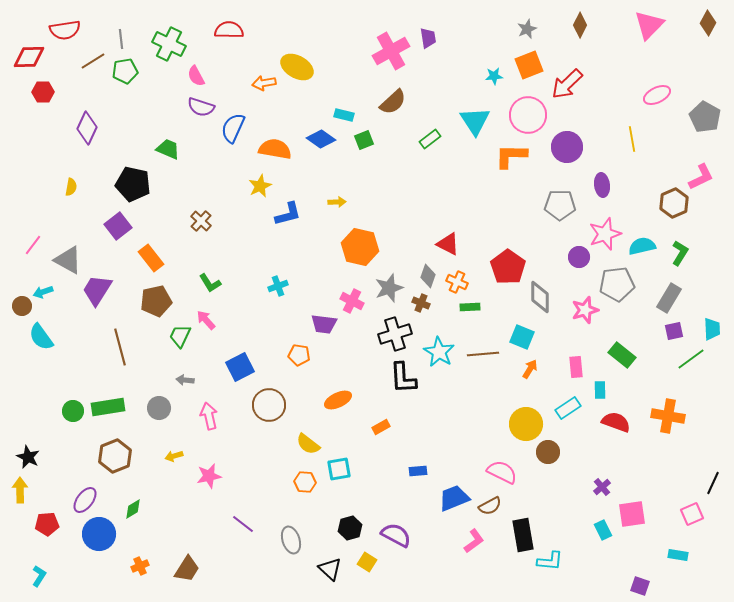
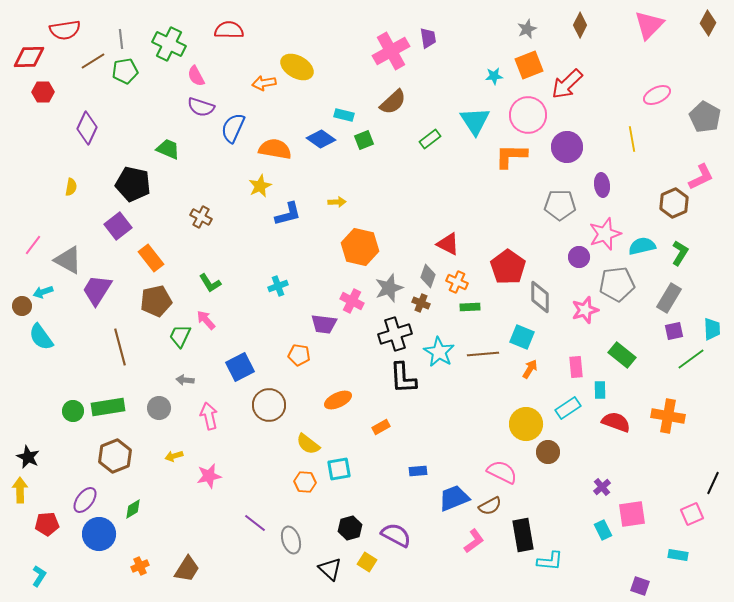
brown cross at (201, 221): moved 4 px up; rotated 15 degrees counterclockwise
purple line at (243, 524): moved 12 px right, 1 px up
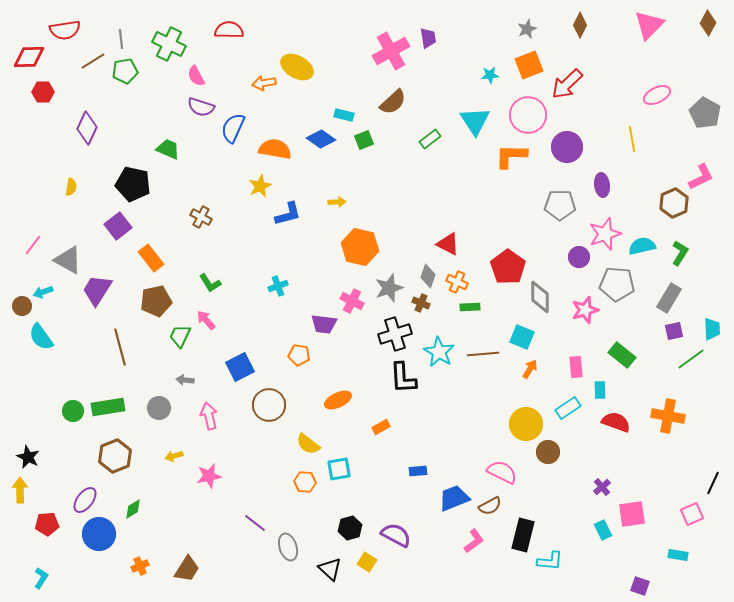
cyan star at (494, 76): moved 4 px left, 1 px up
gray pentagon at (705, 117): moved 4 px up
gray pentagon at (617, 284): rotated 12 degrees clockwise
black rectangle at (523, 535): rotated 24 degrees clockwise
gray ellipse at (291, 540): moved 3 px left, 7 px down
cyan L-shape at (39, 576): moved 2 px right, 2 px down
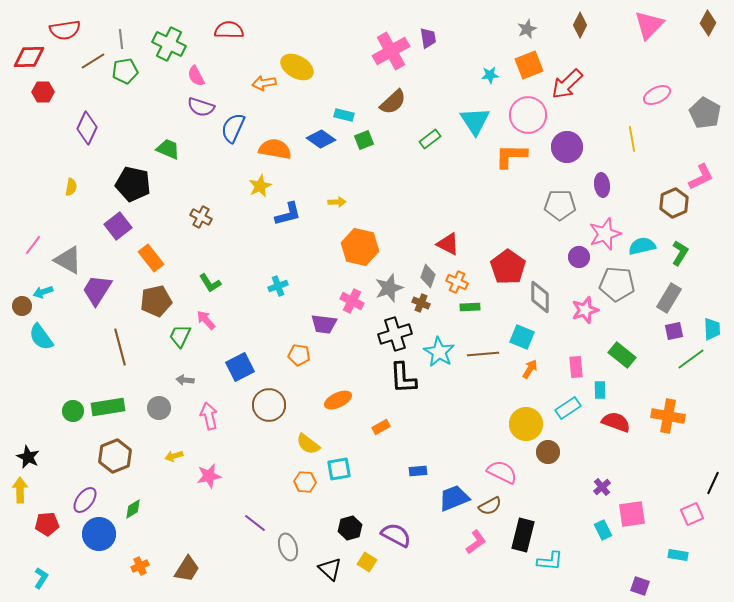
pink L-shape at (474, 541): moved 2 px right, 1 px down
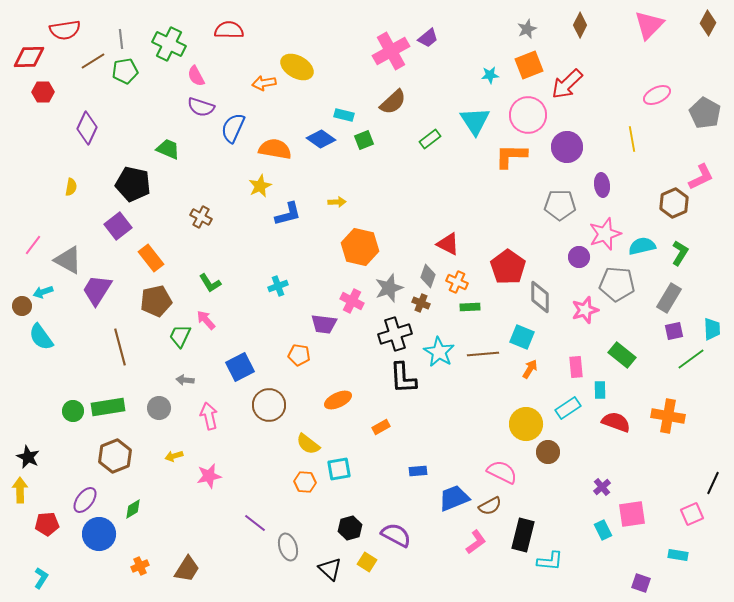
purple trapezoid at (428, 38): rotated 60 degrees clockwise
purple square at (640, 586): moved 1 px right, 3 px up
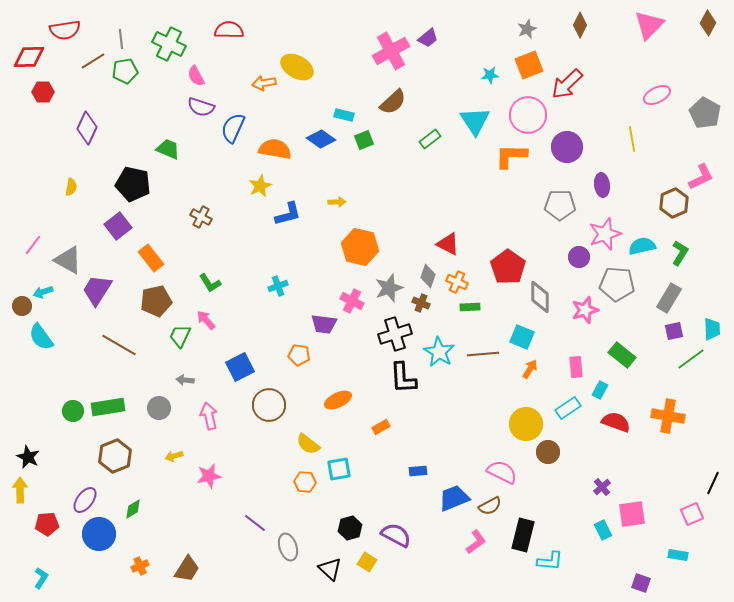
brown line at (120, 347): moved 1 px left, 2 px up; rotated 45 degrees counterclockwise
cyan rectangle at (600, 390): rotated 30 degrees clockwise
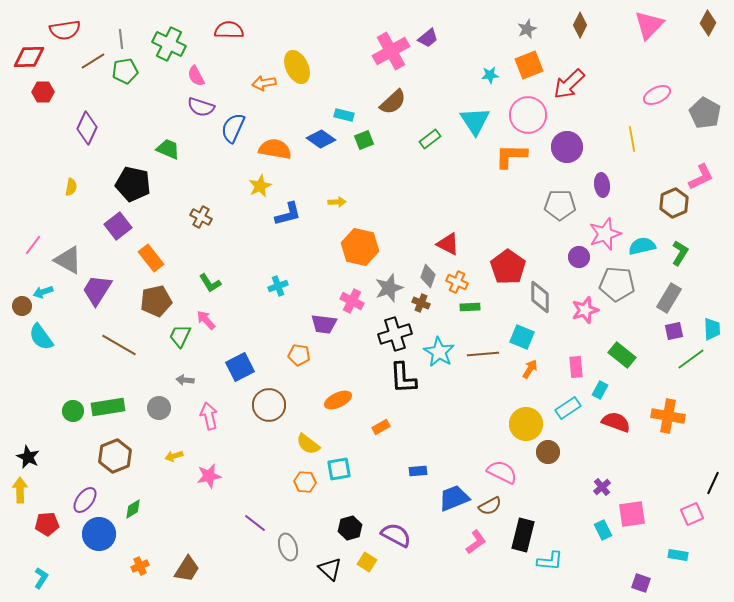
yellow ellipse at (297, 67): rotated 36 degrees clockwise
red arrow at (567, 84): moved 2 px right
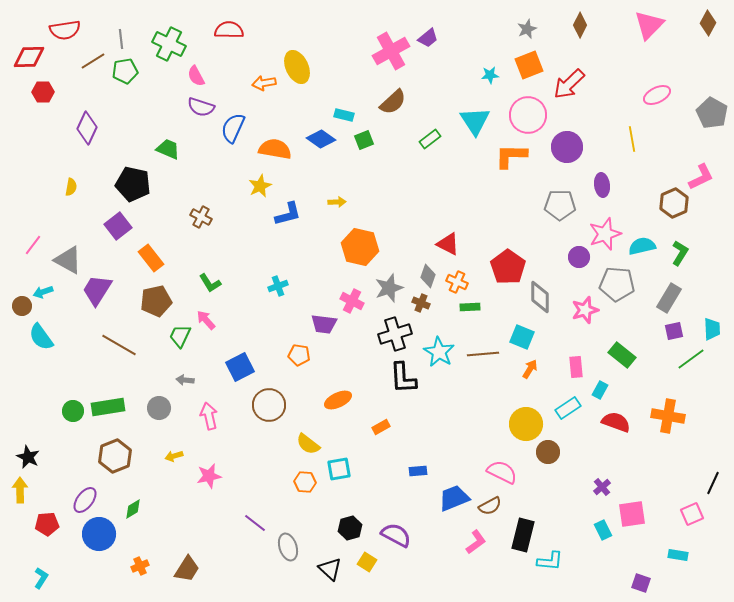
gray pentagon at (705, 113): moved 7 px right
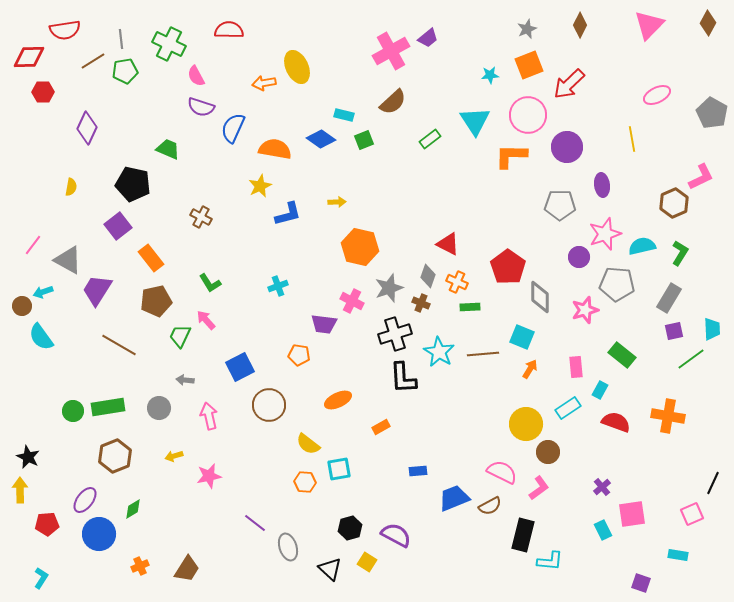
pink L-shape at (476, 542): moved 63 px right, 54 px up
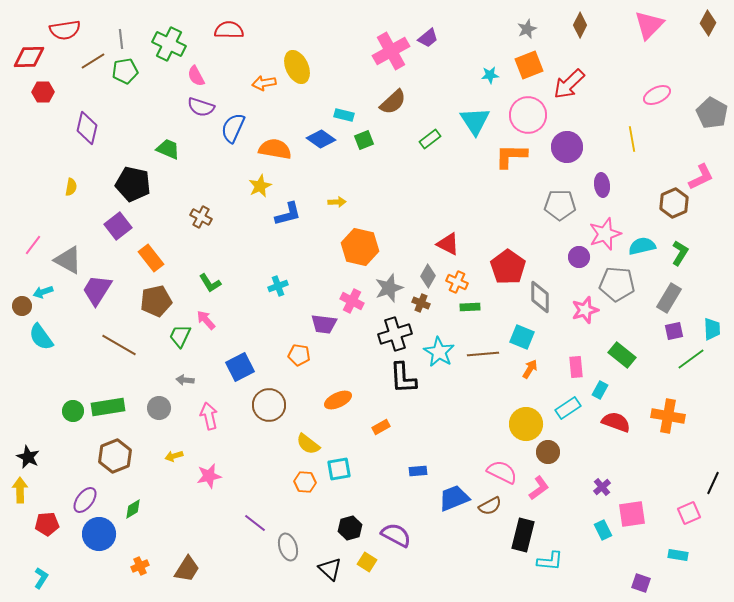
purple diamond at (87, 128): rotated 12 degrees counterclockwise
gray diamond at (428, 276): rotated 10 degrees clockwise
pink square at (692, 514): moved 3 px left, 1 px up
